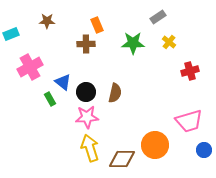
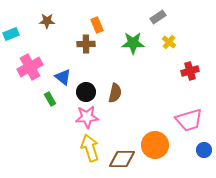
blue triangle: moved 5 px up
pink trapezoid: moved 1 px up
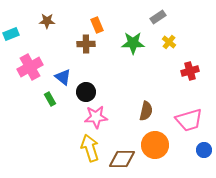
brown semicircle: moved 31 px right, 18 px down
pink star: moved 9 px right
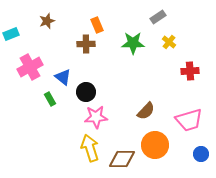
brown star: rotated 21 degrees counterclockwise
red cross: rotated 12 degrees clockwise
brown semicircle: rotated 30 degrees clockwise
blue circle: moved 3 px left, 4 px down
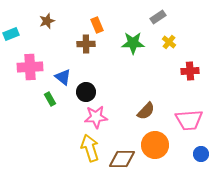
pink cross: rotated 25 degrees clockwise
pink trapezoid: rotated 12 degrees clockwise
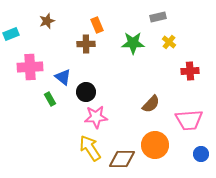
gray rectangle: rotated 21 degrees clockwise
brown semicircle: moved 5 px right, 7 px up
yellow arrow: rotated 16 degrees counterclockwise
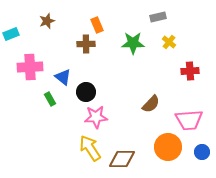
orange circle: moved 13 px right, 2 px down
blue circle: moved 1 px right, 2 px up
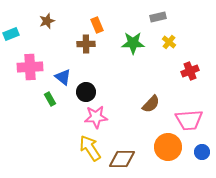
red cross: rotated 18 degrees counterclockwise
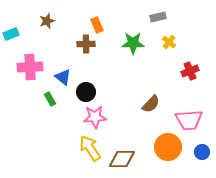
pink star: moved 1 px left
